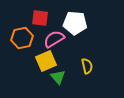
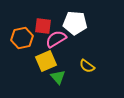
red square: moved 3 px right, 8 px down
pink semicircle: moved 2 px right
yellow semicircle: rotated 140 degrees clockwise
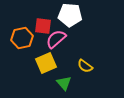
white pentagon: moved 5 px left, 8 px up
pink semicircle: rotated 10 degrees counterclockwise
yellow square: moved 2 px down
yellow semicircle: moved 2 px left
green triangle: moved 6 px right, 6 px down
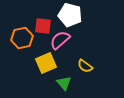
white pentagon: rotated 10 degrees clockwise
pink semicircle: moved 4 px right, 1 px down
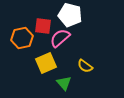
pink semicircle: moved 2 px up
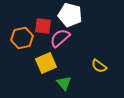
yellow semicircle: moved 14 px right
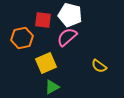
red square: moved 6 px up
pink semicircle: moved 7 px right, 1 px up
green triangle: moved 12 px left, 4 px down; rotated 42 degrees clockwise
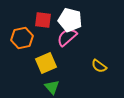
white pentagon: moved 5 px down
green triangle: rotated 42 degrees counterclockwise
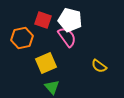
red square: rotated 12 degrees clockwise
pink semicircle: rotated 95 degrees clockwise
